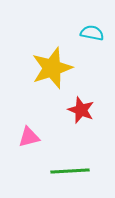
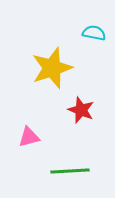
cyan semicircle: moved 2 px right
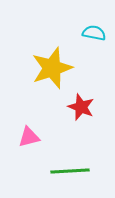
red star: moved 3 px up
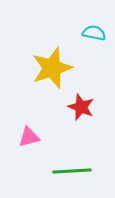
green line: moved 2 px right
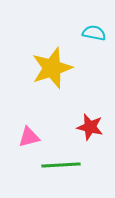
red star: moved 9 px right, 20 px down; rotated 8 degrees counterclockwise
green line: moved 11 px left, 6 px up
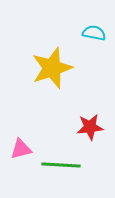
red star: rotated 20 degrees counterclockwise
pink triangle: moved 8 px left, 12 px down
green line: rotated 6 degrees clockwise
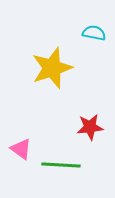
pink triangle: rotated 50 degrees clockwise
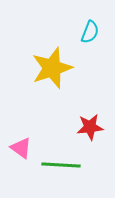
cyan semicircle: moved 4 px left, 1 px up; rotated 100 degrees clockwise
pink triangle: moved 1 px up
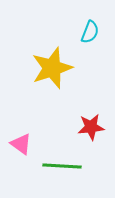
red star: moved 1 px right
pink triangle: moved 4 px up
green line: moved 1 px right, 1 px down
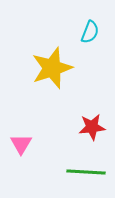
red star: moved 1 px right
pink triangle: rotated 25 degrees clockwise
green line: moved 24 px right, 6 px down
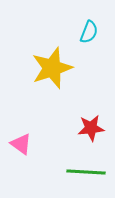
cyan semicircle: moved 1 px left
red star: moved 1 px left, 1 px down
pink triangle: rotated 25 degrees counterclockwise
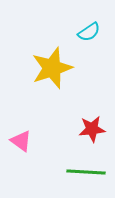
cyan semicircle: rotated 35 degrees clockwise
red star: moved 1 px right, 1 px down
pink triangle: moved 3 px up
